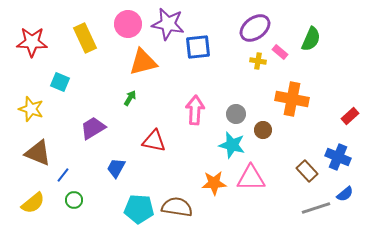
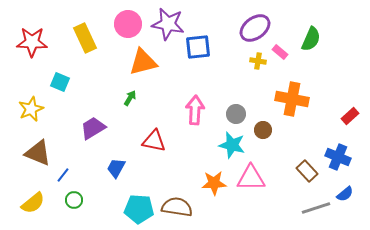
yellow star: rotated 30 degrees clockwise
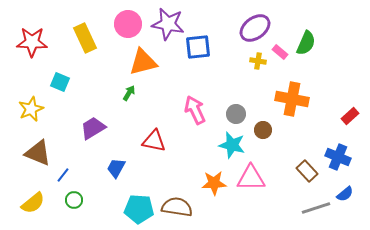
green semicircle: moved 5 px left, 4 px down
green arrow: moved 1 px left, 5 px up
pink arrow: rotated 28 degrees counterclockwise
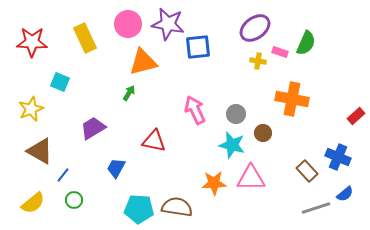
pink rectangle: rotated 21 degrees counterclockwise
red rectangle: moved 6 px right
brown circle: moved 3 px down
brown triangle: moved 2 px right, 2 px up; rotated 8 degrees clockwise
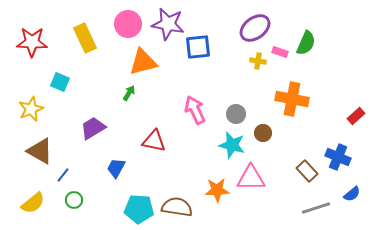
orange star: moved 3 px right, 7 px down
blue semicircle: moved 7 px right
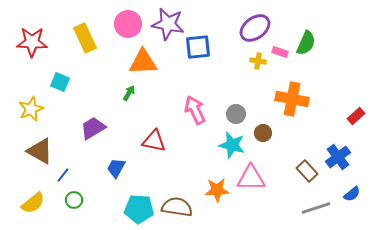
orange triangle: rotated 12 degrees clockwise
blue cross: rotated 30 degrees clockwise
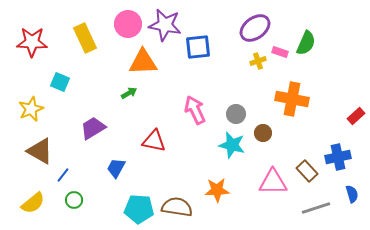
purple star: moved 3 px left, 1 px down
yellow cross: rotated 28 degrees counterclockwise
green arrow: rotated 28 degrees clockwise
blue cross: rotated 25 degrees clockwise
pink triangle: moved 22 px right, 4 px down
blue semicircle: rotated 66 degrees counterclockwise
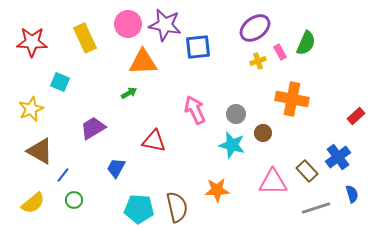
pink rectangle: rotated 42 degrees clockwise
blue cross: rotated 25 degrees counterclockwise
brown semicircle: rotated 68 degrees clockwise
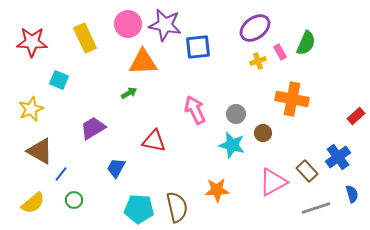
cyan square: moved 1 px left, 2 px up
blue line: moved 2 px left, 1 px up
pink triangle: rotated 28 degrees counterclockwise
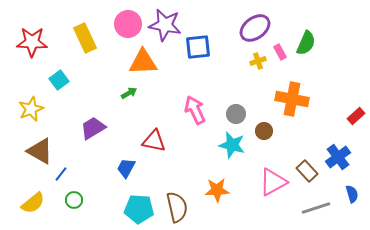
cyan square: rotated 30 degrees clockwise
brown circle: moved 1 px right, 2 px up
blue trapezoid: moved 10 px right
